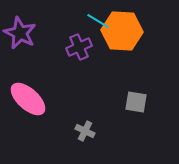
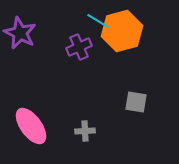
orange hexagon: rotated 18 degrees counterclockwise
pink ellipse: moved 3 px right, 27 px down; rotated 12 degrees clockwise
gray cross: rotated 30 degrees counterclockwise
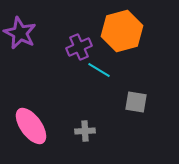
cyan line: moved 1 px right, 49 px down
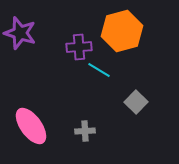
purple star: rotated 8 degrees counterclockwise
purple cross: rotated 20 degrees clockwise
gray square: rotated 35 degrees clockwise
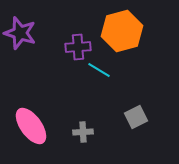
purple cross: moved 1 px left
gray square: moved 15 px down; rotated 20 degrees clockwise
gray cross: moved 2 px left, 1 px down
